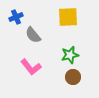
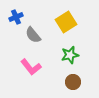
yellow square: moved 2 px left, 5 px down; rotated 30 degrees counterclockwise
brown circle: moved 5 px down
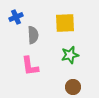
yellow square: moved 1 px left, 1 px down; rotated 30 degrees clockwise
gray semicircle: rotated 144 degrees counterclockwise
pink L-shape: moved 1 px left, 1 px up; rotated 30 degrees clockwise
brown circle: moved 5 px down
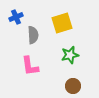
yellow square: moved 3 px left; rotated 15 degrees counterclockwise
brown circle: moved 1 px up
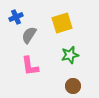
gray semicircle: moved 4 px left; rotated 144 degrees counterclockwise
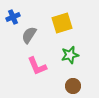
blue cross: moved 3 px left
pink L-shape: moved 7 px right; rotated 15 degrees counterclockwise
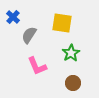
blue cross: rotated 24 degrees counterclockwise
yellow square: rotated 25 degrees clockwise
green star: moved 1 px right, 2 px up; rotated 18 degrees counterclockwise
brown circle: moved 3 px up
